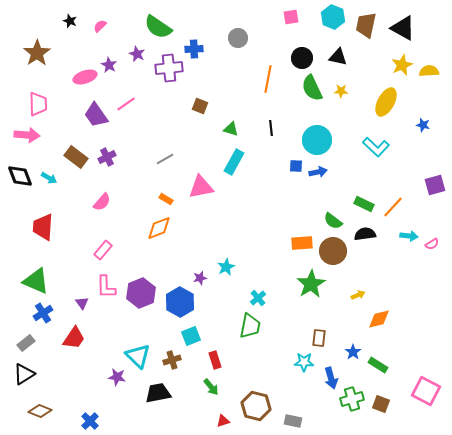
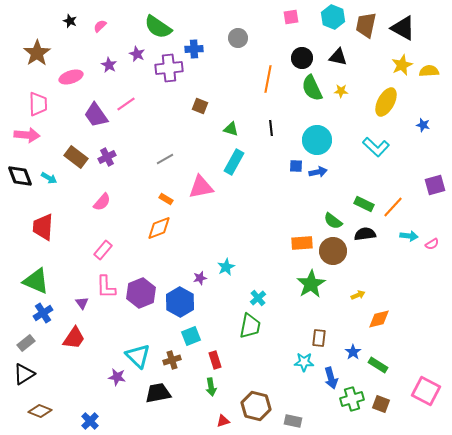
pink ellipse at (85, 77): moved 14 px left
green arrow at (211, 387): rotated 30 degrees clockwise
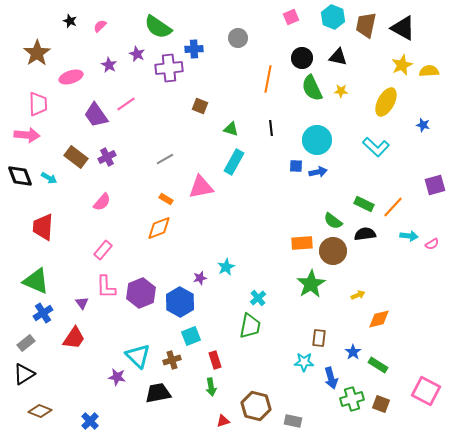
pink square at (291, 17): rotated 14 degrees counterclockwise
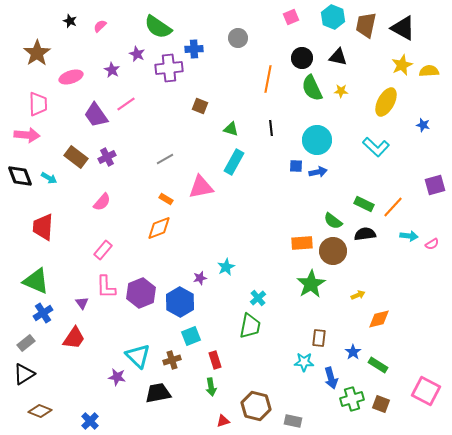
purple star at (109, 65): moved 3 px right, 5 px down
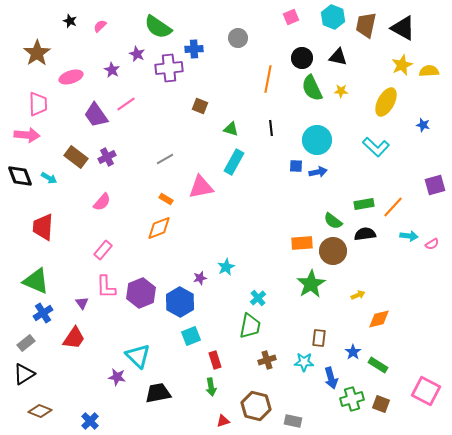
green rectangle at (364, 204): rotated 36 degrees counterclockwise
brown cross at (172, 360): moved 95 px right
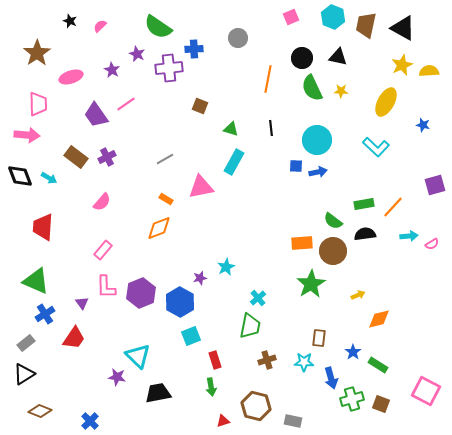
cyan arrow at (409, 236): rotated 12 degrees counterclockwise
blue cross at (43, 313): moved 2 px right, 1 px down
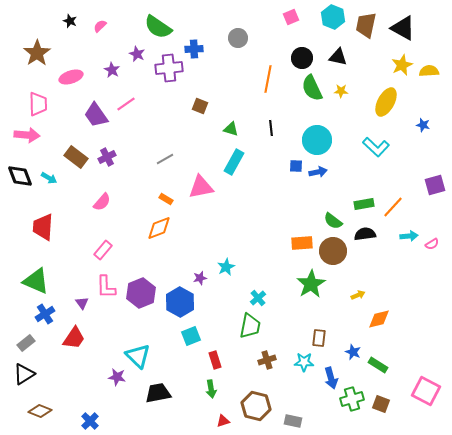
blue star at (353, 352): rotated 14 degrees counterclockwise
green arrow at (211, 387): moved 2 px down
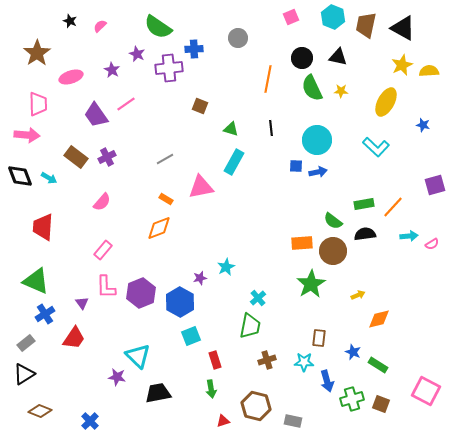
blue arrow at (331, 378): moved 4 px left, 3 px down
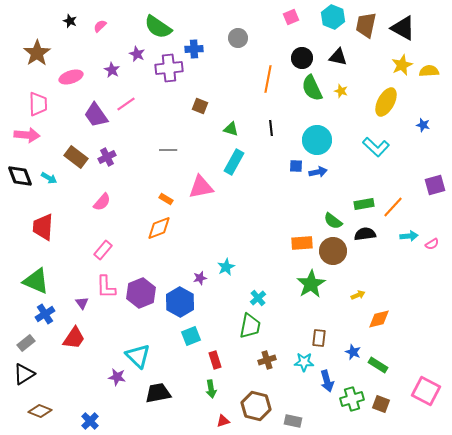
yellow star at (341, 91): rotated 16 degrees clockwise
gray line at (165, 159): moved 3 px right, 9 px up; rotated 30 degrees clockwise
